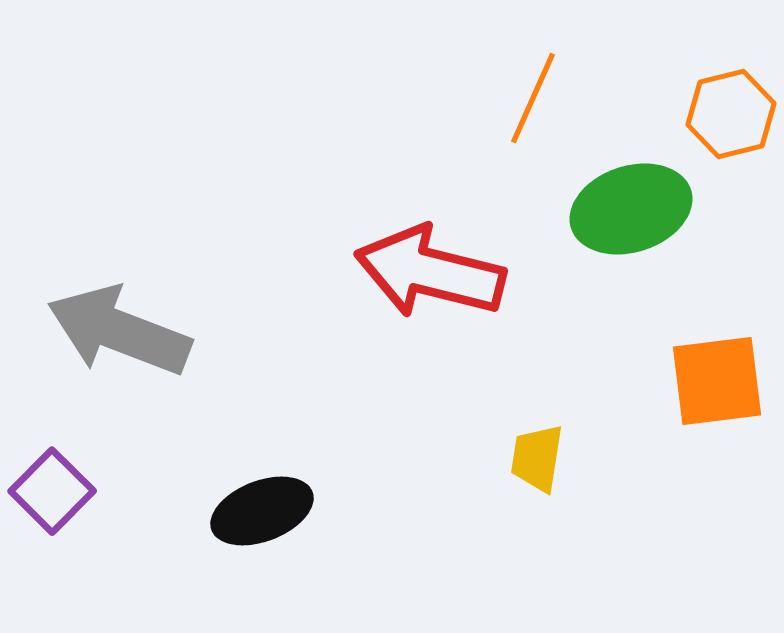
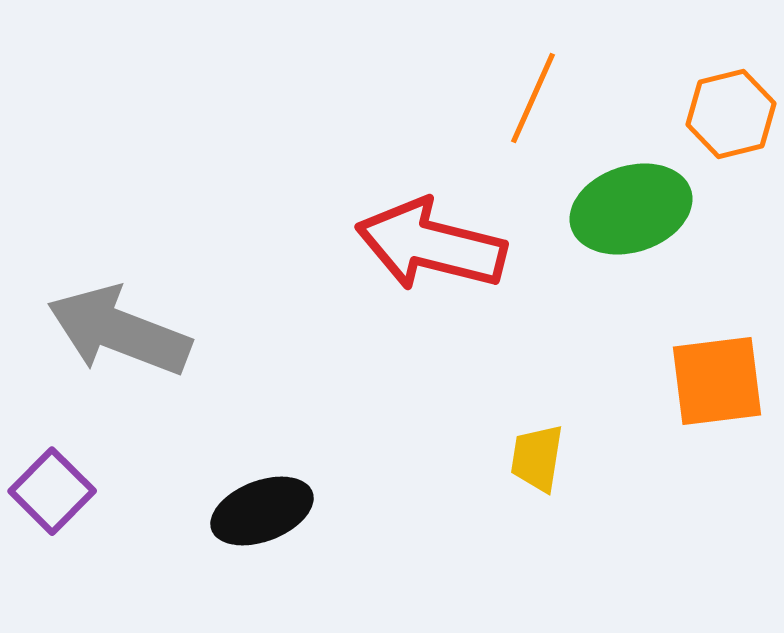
red arrow: moved 1 px right, 27 px up
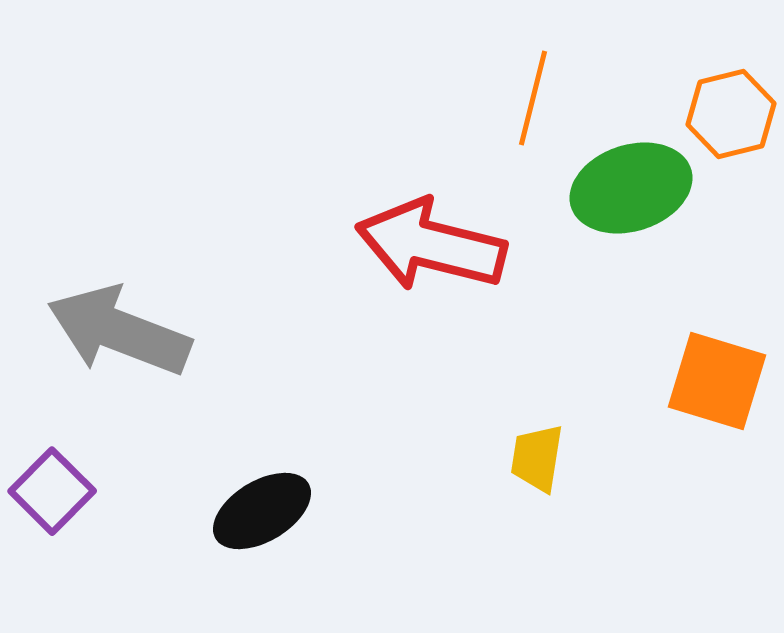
orange line: rotated 10 degrees counterclockwise
green ellipse: moved 21 px up
orange square: rotated 24 degrees clockwise
black ellipse: rotated 10 degrees counterclockwise
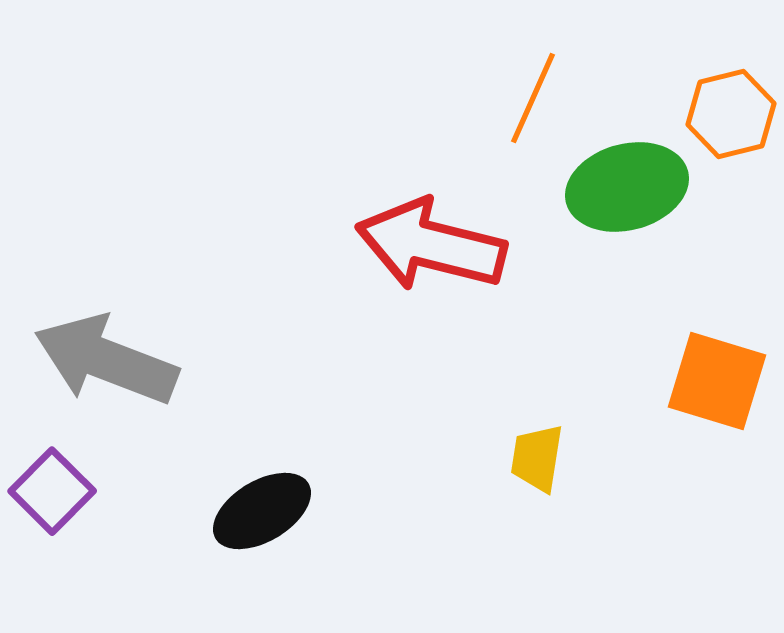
orange line: rotated 10 degrees clockwise
green ellipse: moved 4 px left, 1 px up; rotated 3 degrees clockwise
gray arrow: moved 13 px left, 29 px down
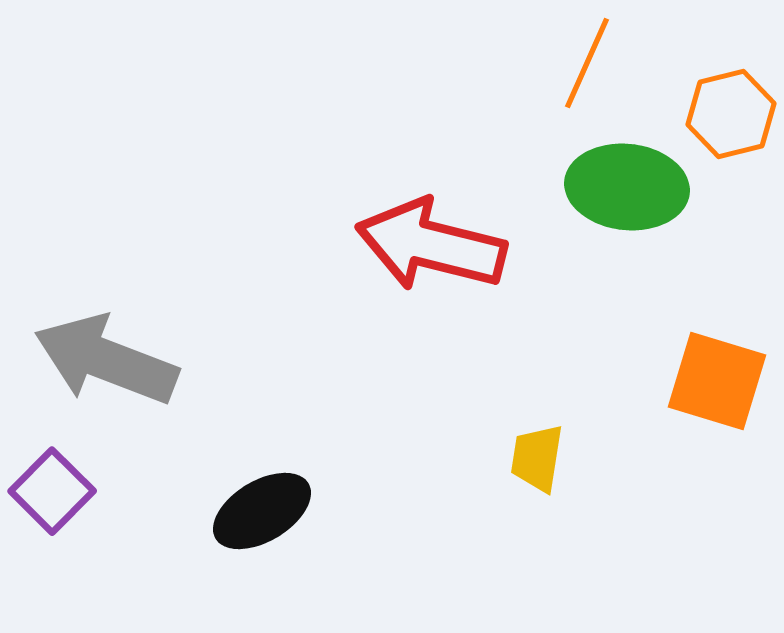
orange line: moved 54 px right, 35 px up
green ellipse: rotated 21 degrees clockwise
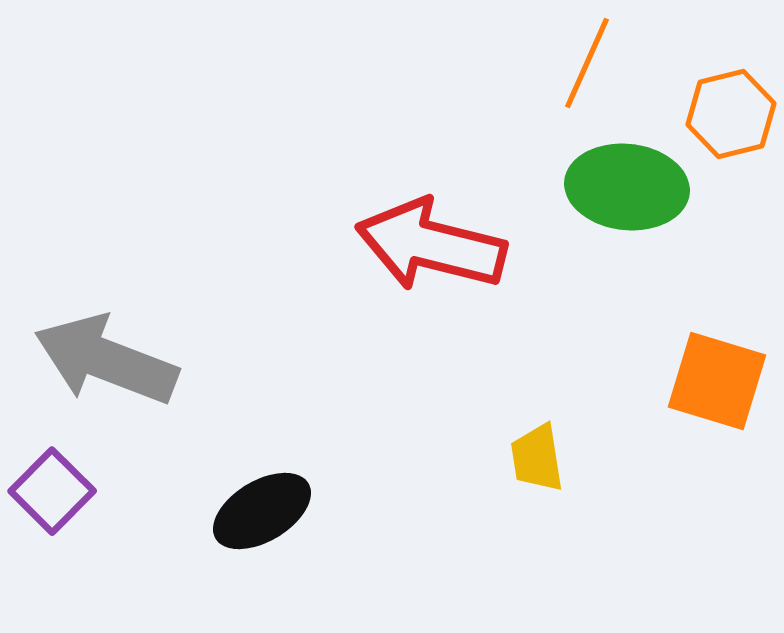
yellow trapezoid: rotated 18 degrees counterclockwise
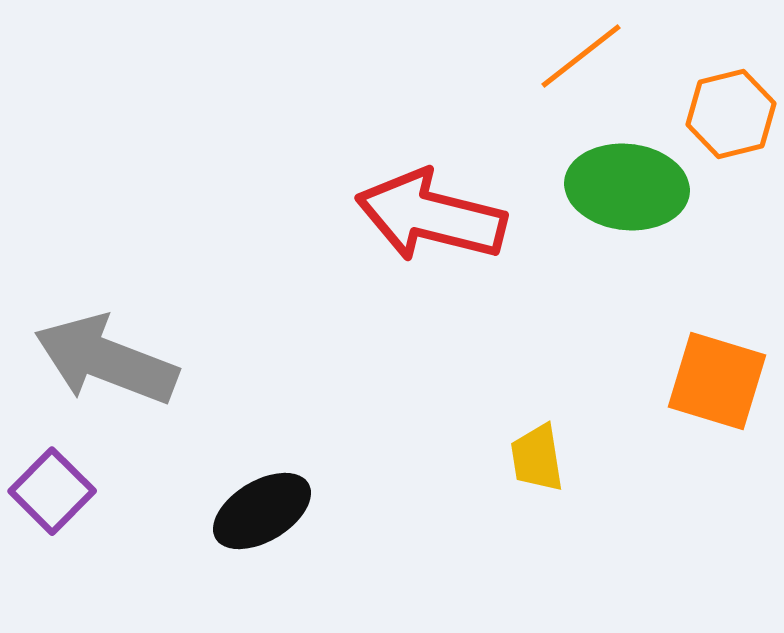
orange line: moved 6 px left, 7 px up; rotated 28 degrees clockwise
red arrow: moved 29 px up
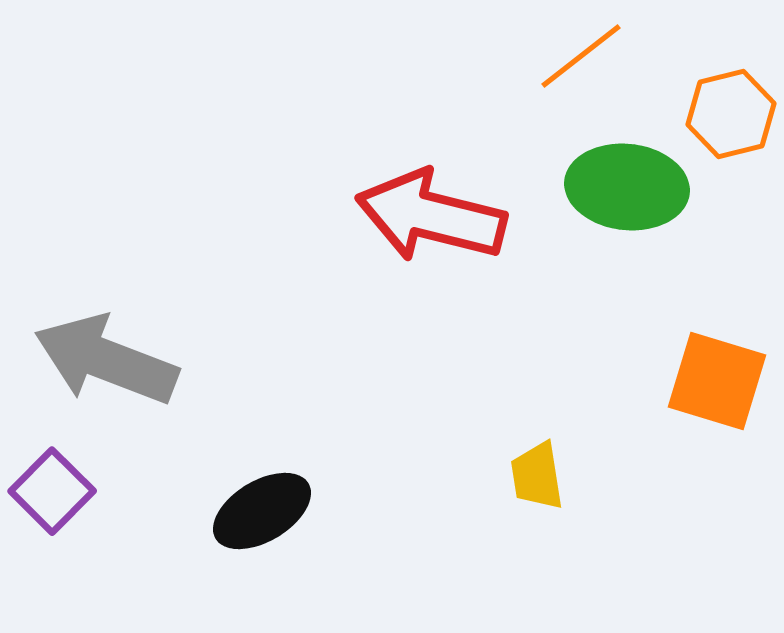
yellow trapezoid: moved 18 px down
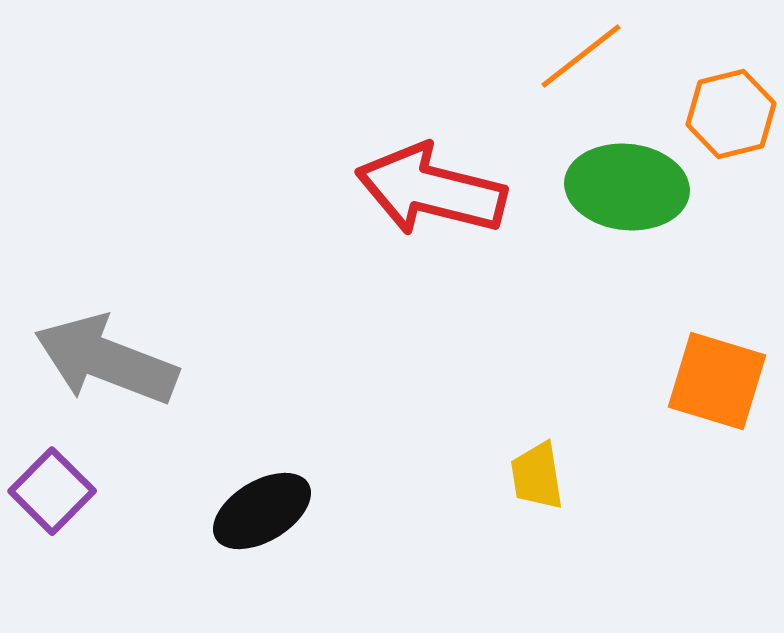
red arrow: moved 26 px up
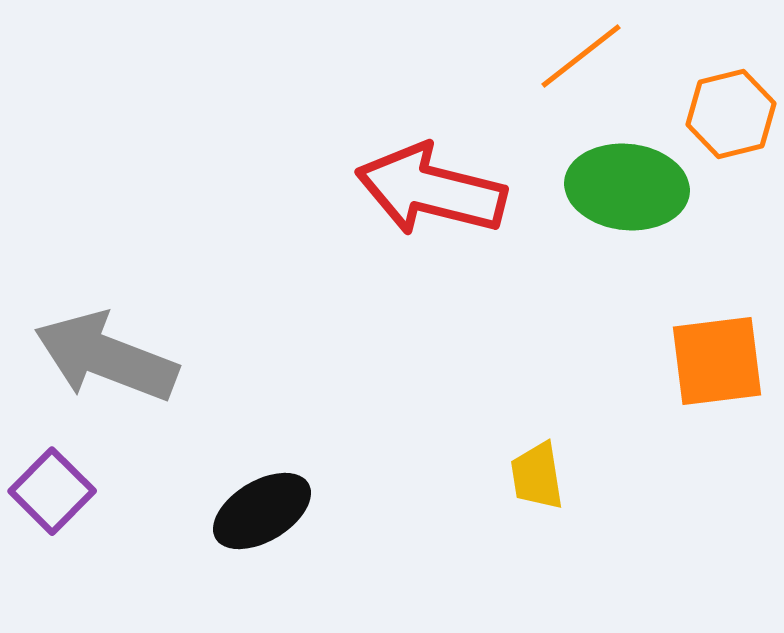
gray arrow: moved 3 px up
orange square: moved 20 px up; rotated 24 degrees counterclockwise
